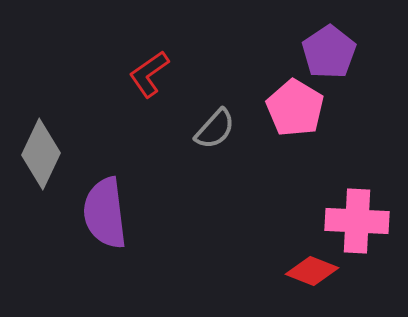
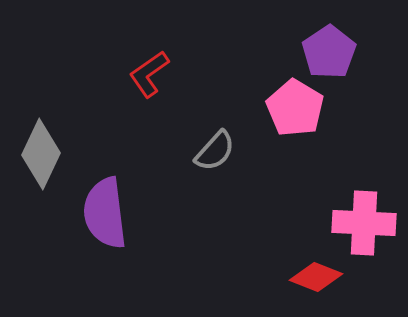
gray semicircle: moved 22 px down
pink cross: moved 7 px right, 2 px down
red diamond: moved 4 px right, 6 px down
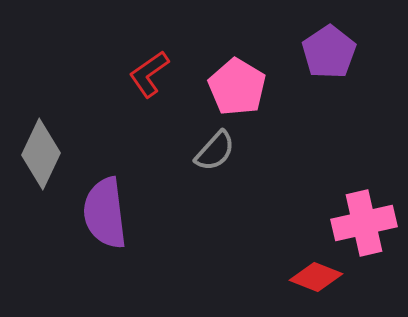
pink pentagon: moved 58 px left, 21 px up
pink cross: rotated 16 degrees counterclockwise
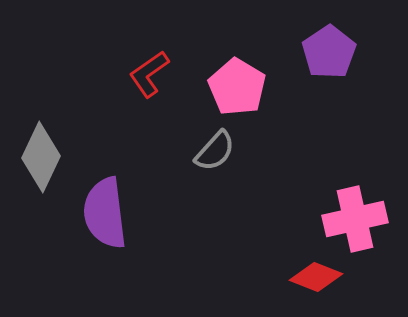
gray diamond: moved 3 px down
pink cross: moved 9 px left, 4 px up
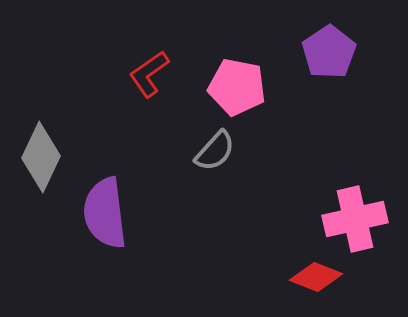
pink pentagon: rotated 20 degrees counterclockwise
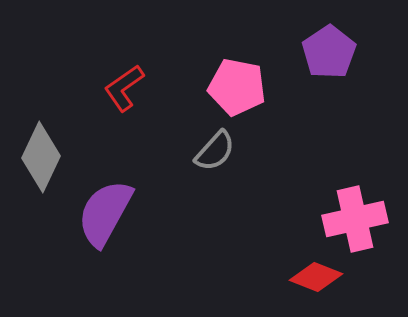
red L-shape: moved 25 px left, 14 px down
purple semicircle: rotated 36 degrees clockwise
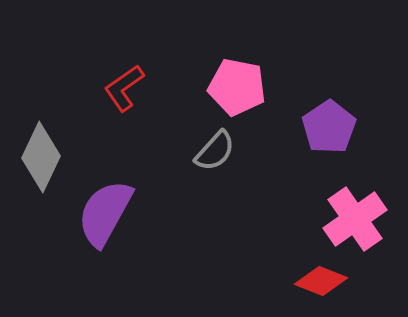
purple pentagon: moved 75 px down
pink cross: rotated 22 degrees counterclockwise
red diamond: moved 5 px right, 4 px down
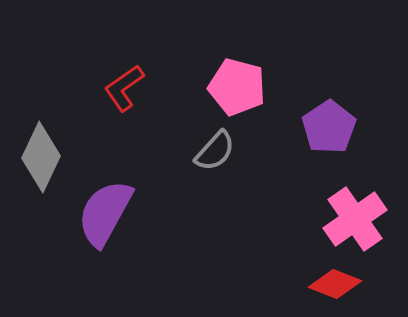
pink pentagon: rotated 4 degrees clockwise
red diamond: moved 14 px right, 3 px down
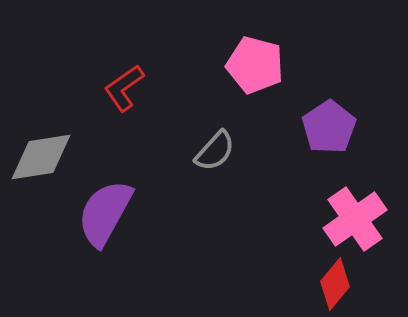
pink pentagon: moved 18 px right, 22 px up
gray diamond: rotated 56 degrees clockwise
red diamond: rotated 72 degrees counterclockwise
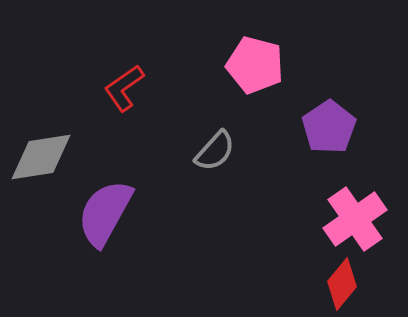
red diamond: moved 7 px right
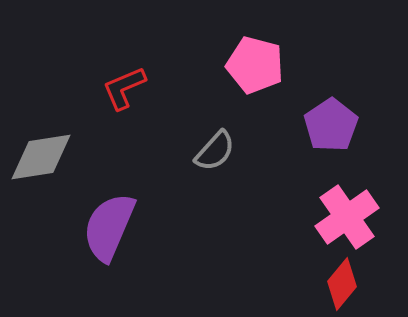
red L-shape: rotated 12 degrees clockwise
purple pentagon: moved 2 px right, 2 px up
purple semicircle: moved 4 px right, 14 px down; rotated 6 degrees counterclockwise
pink cross: moved 8 px left, 2 px up
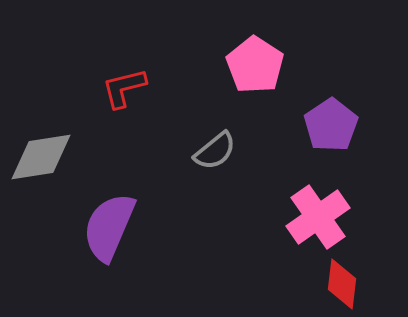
pink pentagon: rotated 18 degrees clockwise
red L-shape: rotated 9 degrees clockwise
gray semicircle: rotated 9 degrees clockwise
pink cross: moved 29 px left
red diamond: rotated 33 degrees counterclockwise
